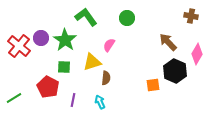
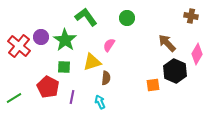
purple circle: moved 1 px up
brown arrow: moved 1 px left, 1 px down
purple line: moved 1 px left, 3 px up
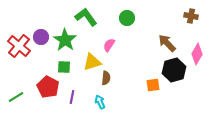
black hexagon: moved 1 px left, 1 px up; rotated 20 degrees clockwise
green line: moved 2 px right, 1 px up
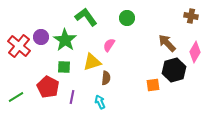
pink diamond: moved 2 px left, 2 px up
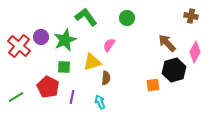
green star: rotated 15 degrees clockwise
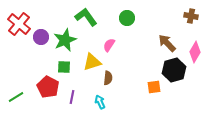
red cross: moved 22 px up
brown semicircle: moved 2 px right
orange square: moved 1 px right, 2 px down
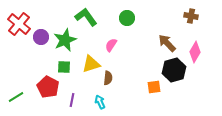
pink semicircle: moved 2 px right
yellow triangle: moved 1 px left, 2 px down
purple line: moved 3 px down
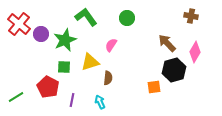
purple circle: moved 3 px up
yellow triangle: moved 1 px left, 2 px up
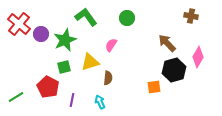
pink diamond: moved 3 px right, 5 px down
green square: rotated 16 degrees counterclockwise
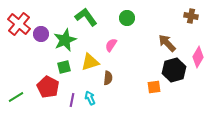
cyan arrow: moved 10 px left, 4 px up
